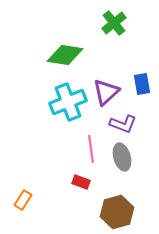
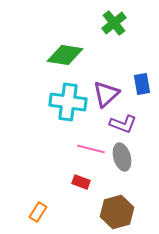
purple triangle: moved 2 px down
cyan cross: rotated 30 degrees clockwise
pink line: rotated 68 degrees counterclockwise
orange rectangle: moved 15 px right, 12 px down
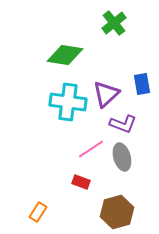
pink line: rotated 48 degrees counterclockwise
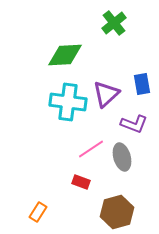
green diamond: rotated 12 degrees counterclockwise
purple L-shape: moved 11 px right
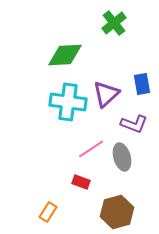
orange rectangle: moved 10 px right
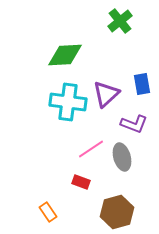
green cross: moved 6 px right, 2 px up
orange rectangle: rotated 66 degrees counterclockwise
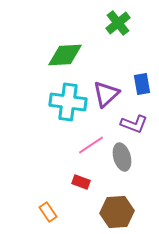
green cross: moved 2 px left, 2 px down
pink line: moved 4 px up
brown hexagon: rotated 12 degrees clockwise
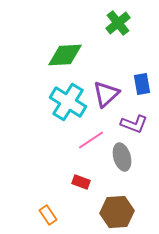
cyan cross: rotated 24 degrees clockwise
pink line: moved 5 px up
orange rectangle: moved 3 px down
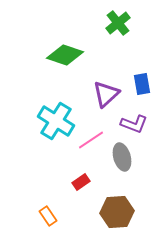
green diamond: rotated 21 degrees clockwise
cyan cross: moved 12 px left, 19 px down
red rectangle: rotated 54 degrees counterclockwise
orange rectangle: moved 1 px down
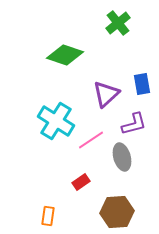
purple L-shape: rotated 36 degrees counterclockwise
orange rectangle: rotated 42 degrees clockwise
